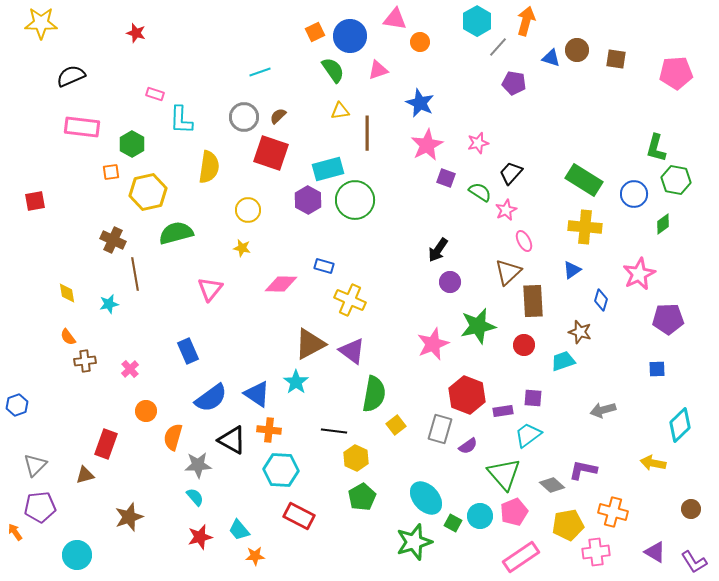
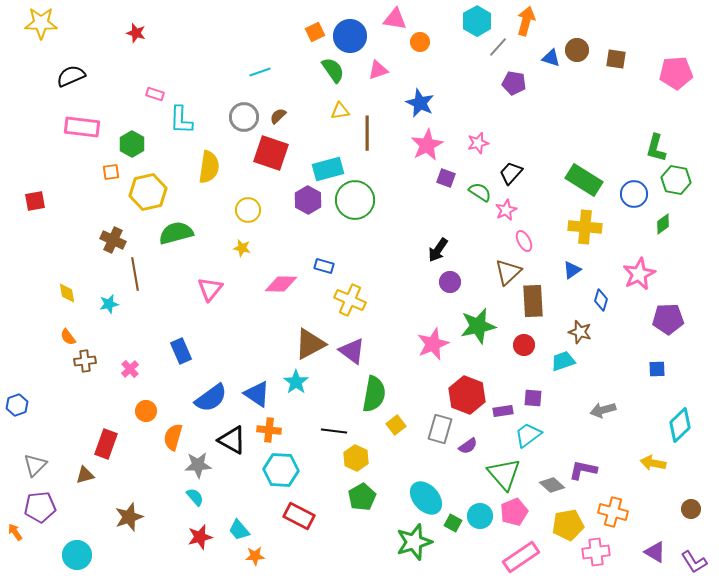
blue rectangle at (188, 351): moved 7 px left
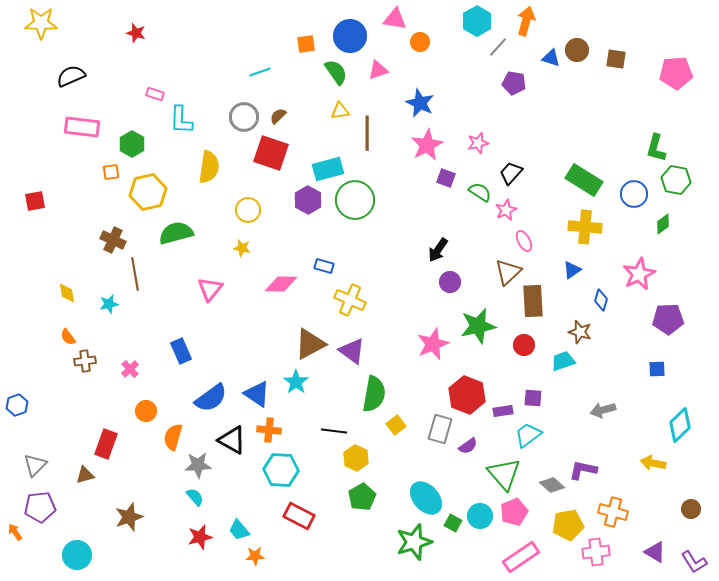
orange square at (315, 32): moved 9 px left, 12 px down; rotated 18 degrees clockwise
green semicircle at (333, 70): moved 3 px right, 2 px down
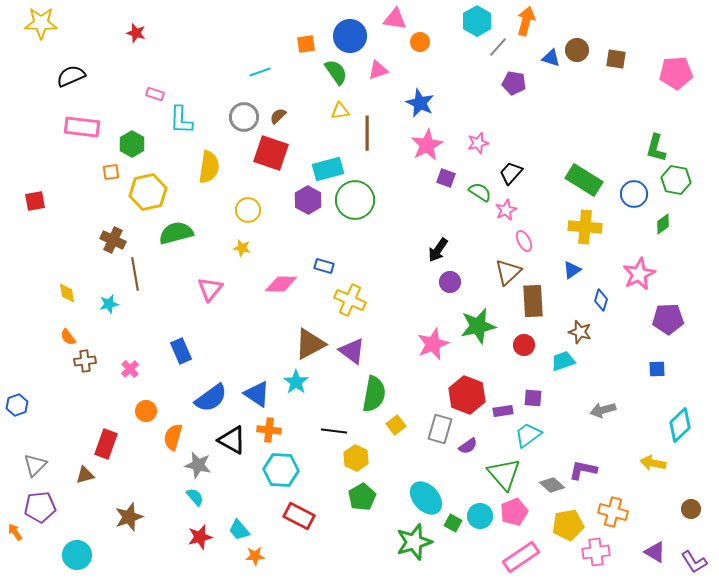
gray star at (198, 465): rotated 16 degrees clockwise
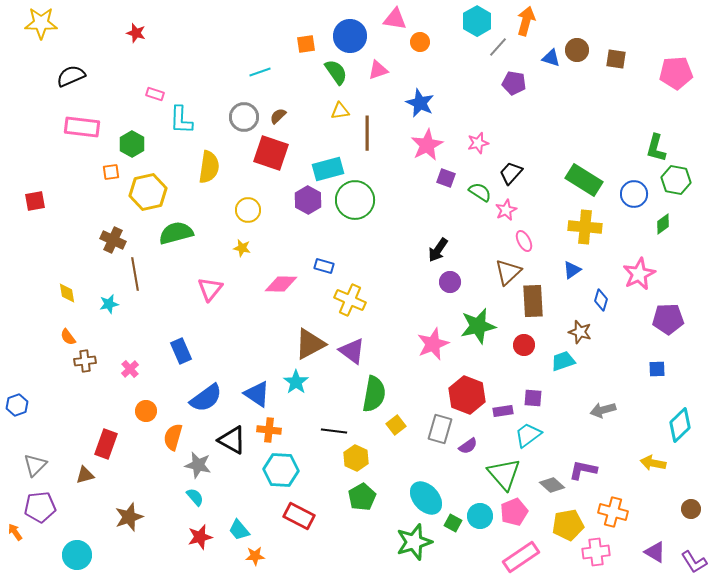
blue semicircle at (211, 398): moved 5 px left
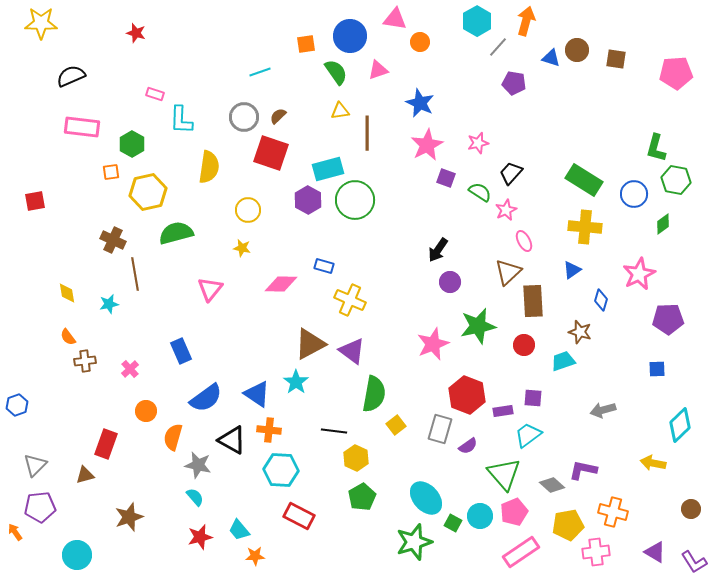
pink rectangle at (521, 557): moved 5 px up
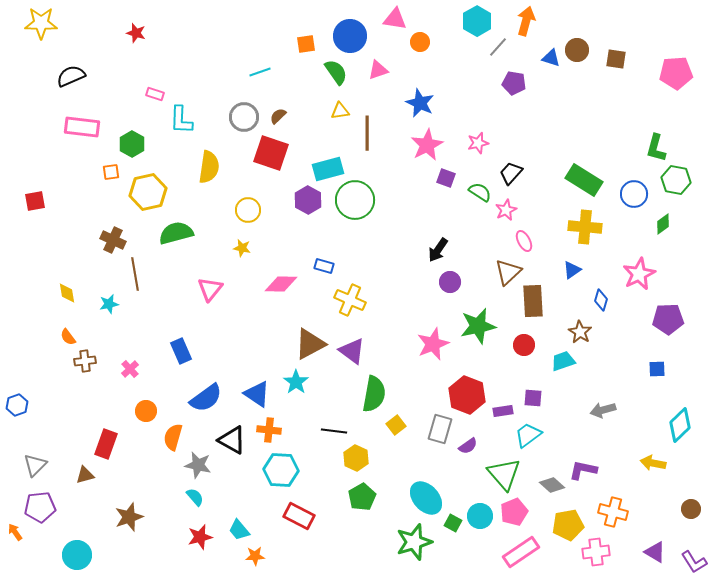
brown star at (580, 332): rotated 15 degrees clockwise
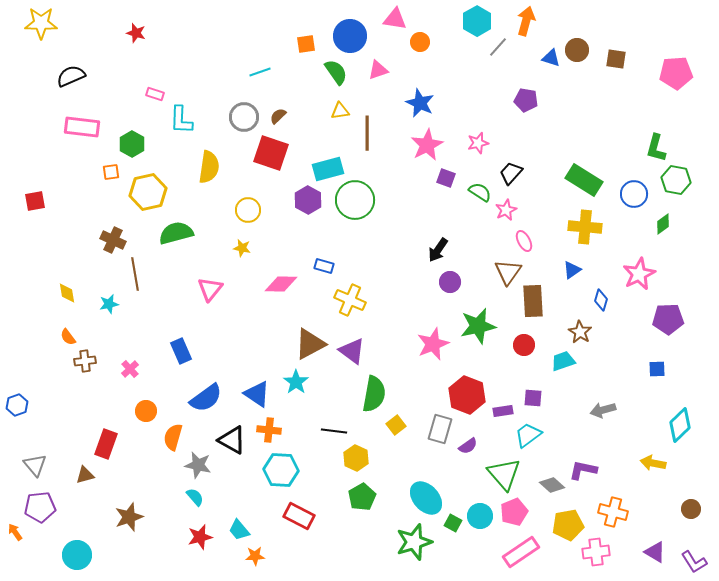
purple pentagon at (514, 83): moved 12 px right, 17 px down
brown triangle at (508, 272): rotated 12 degrees counterclockwise
gray triangle at (35, 465): rotated 25 degrees counterclockwise
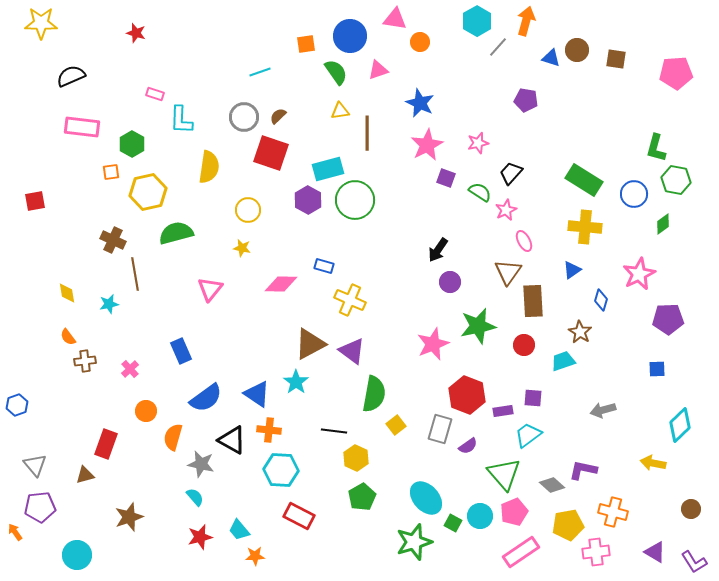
gray star at (198, 465): moved 3 px right, 1 px up
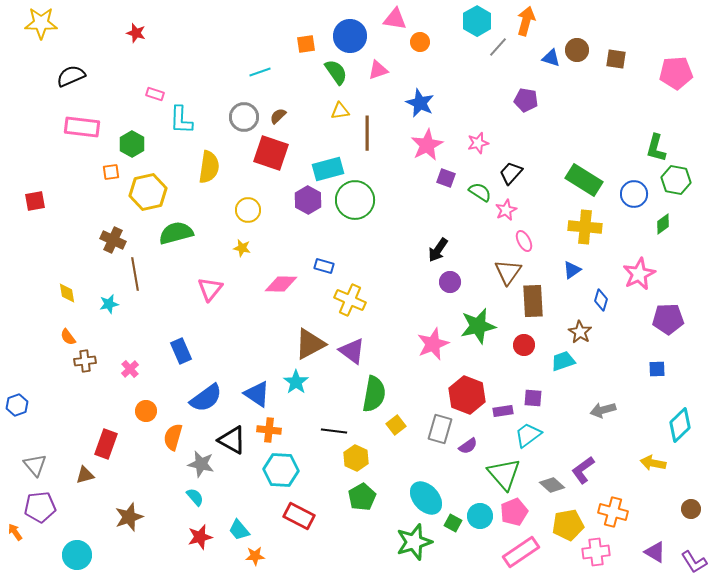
purple L-shape at (583, 470): rotated 48 degrees counterclockwise
